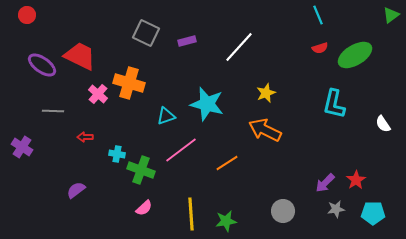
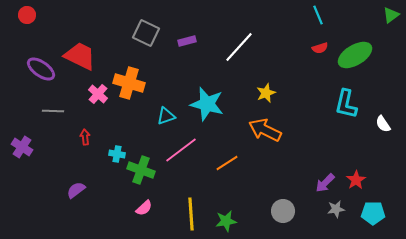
purple ellipse: moved 1 px left, 4 px down
cyan L-shape: moved 12 px right
red arrow: rotated 84 degrees clockwise
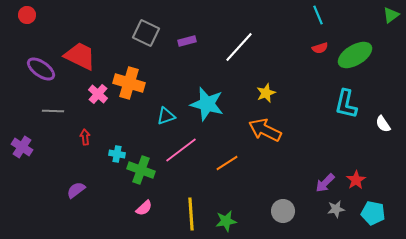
cyan pentagon: rotated 10 degrees clockwise
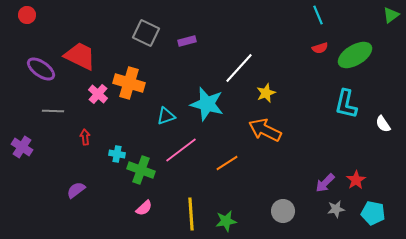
white line: moved 21 px down
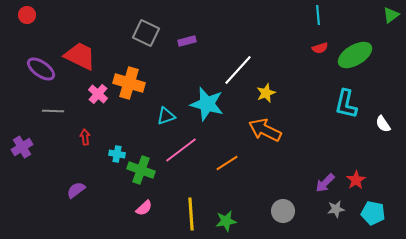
cyan line: rotated 18 degrees clockwise
white line: moved 1 px left, 2 px down
purple cross: rotated 25 degrees clockwise
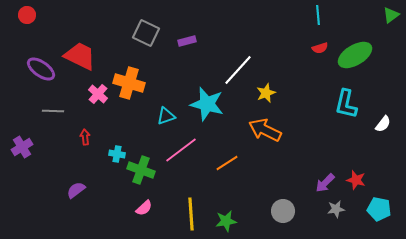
white semicircle: rotated 108 degrees counterclockwise
red star: rotated 24 degrees counterclockwise
cyan pentagon: moved 6 px right, 4 px up
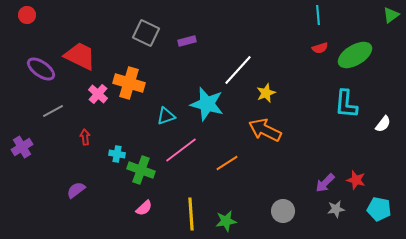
cyan L-shape: rotated 8 degrees counterclockwise
gray line: rotated 30 degrees counterclockwise
